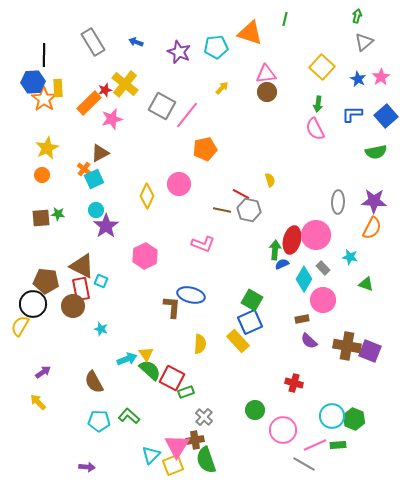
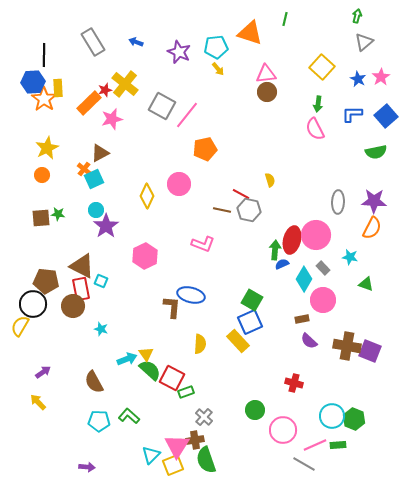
yellow arrow at (222, 88): moved 4 px left, 19 px up; rotated 96 degrees clockwise
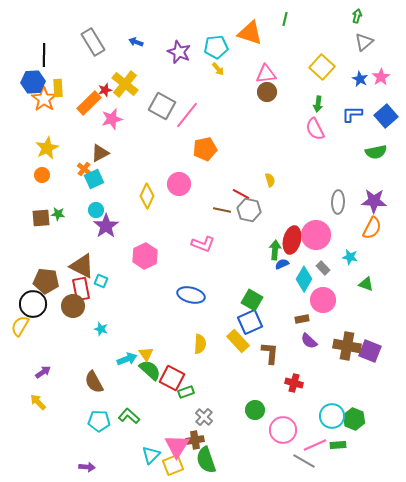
blue star at (358, 79): moved 2 px right
brown L-shape at (172, 307): moved 98 px right, 46 px down
gray line at (304, 464): moved 3 px up
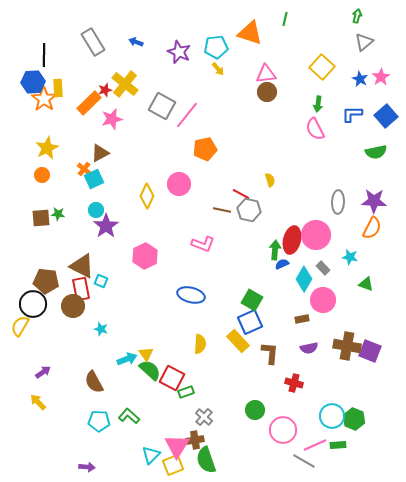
purple semicircle at (309, 341): moved 7 px down; rotated 54 degrees counterclockwise
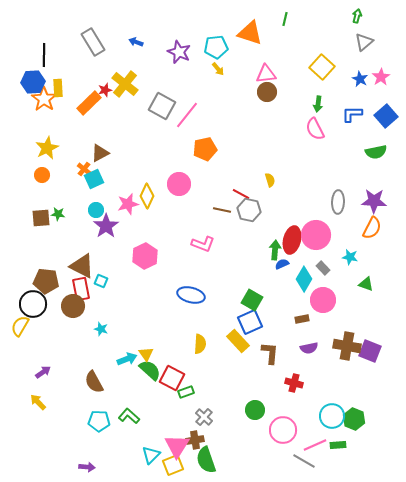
pink star at (112, 119): moved 16 px right, 85 px down
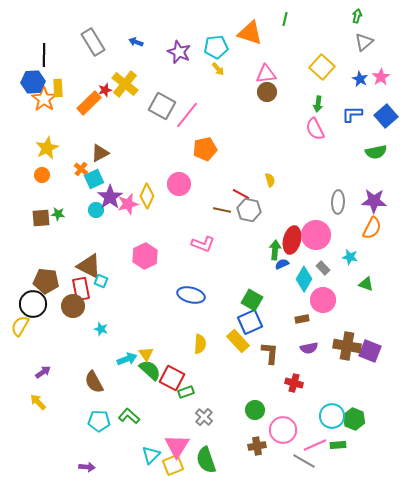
orange cross at (84, 169): moved 3 px left
purple star at (106, 226): moved 4 px right, 29 px up
brown triangle at (82, 266): moved 7 px right
brown cross at (195, 440): moved 62 px right, 6 px down
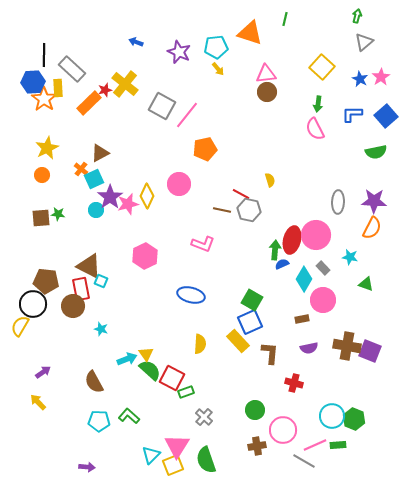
gray rectangle at (93, 42): moved 21 px left, 27 px down; rotated 16 degrees counterclockwise
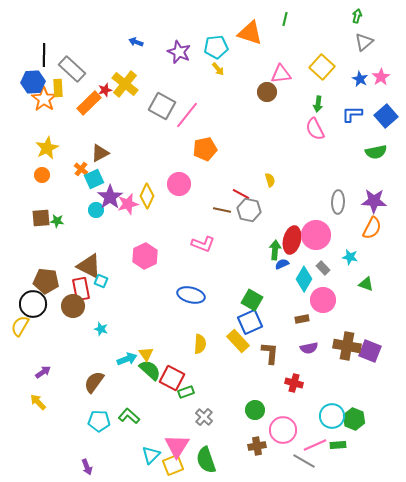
pink triangle at (266, 74): moved 15 px right
green star at (58, 214): moved 1 px left, 7 px down
brown semicircle at (94, 382): rotated 65 degrees clockwise
purple arrow at (87, 467): rotated 63 degrees clockwise
